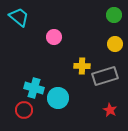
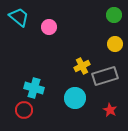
pink circle: moved 5 px left, 10 px up
yellow cross: rotated 28 degrees counterclockwise
cyan circle: moved 17 px right
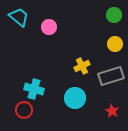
gray rectangle: moved 6 px right
cyan cross: moved 1 px down
red star: moved 2 px right, 1 px down
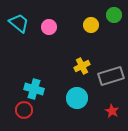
cyan trapezoid: moved 6 px down
yellow circle: moved 24 px left, 19 px up
cyan circle: moved 2 px right
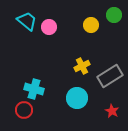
cyan trapezoid: moved 8 px right, 2 px up
gray rectangle: moved 1 px left; rotated 15 degrees counterclockwise
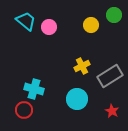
cyan trapezoid: moved 1 px left
cyan circle: moved 1 px down
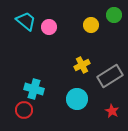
yellow cross: moved 1 px up
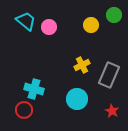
gray rectangle: moved 1 px left, 1 px up; rotated 35 degrees counterclockwise
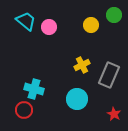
red star: moved 2 px right, 3 px down
